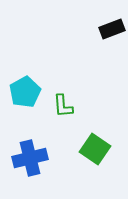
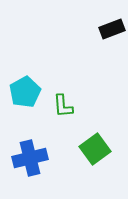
green square: rotated 20 degrees clockwise
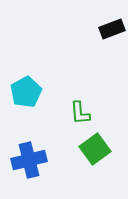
cyan pentagon: moved 1 px right
green L-shape: moved 17 px right, 7 px down
blue cross: moved 1 px left, 2 px down
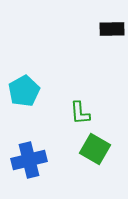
black rectangle: rotated 20 degrees clockwise
cyan pentagon: moved 2 px left, 1 px up
green square: rotated 24 degrees counterclockwise
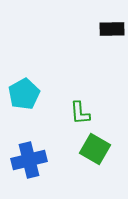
cyan pentagon: moved 3 px down
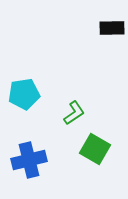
black rectangle: moved 1 px up
cyan pentagon: rotated 20 degrees clockwise
green L-shape: moved 6 px left; rotated 120 degrees counterclockwise
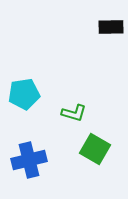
black rectangle: moved 1 px left, 1 px up
green L-shape: rotated 50 degrees clockwise
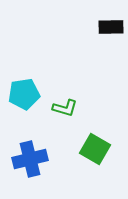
green L-shape: moved 9 px left, 5 px up
blue cross: moved 1 px right, 1 px up
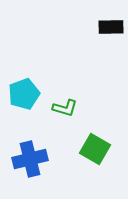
cyan pentagon: rotated 12 degrees counterclockwise
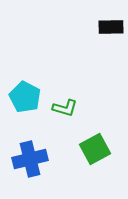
cyan pentagon: moved 1 px right, 3 px down; rotated 24 degrees counterclockwise
green square: rotated 32 degrees clockwise
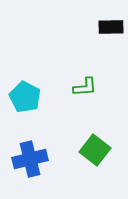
green L-shape: moved 20 px right, 21 px up; rotated 20 degrees counterclockwise
green square: moved 1 px down; rotated 24 degrees counterclockwise
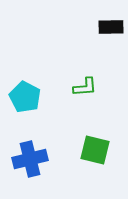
green square: rotated 24 degrees counterclockwise
